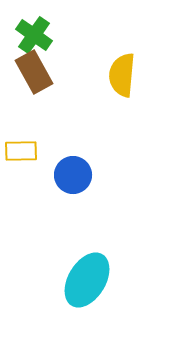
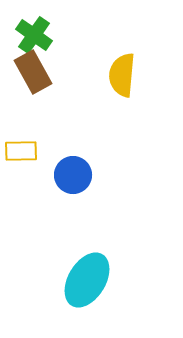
brown rectangle: moved 1 px left
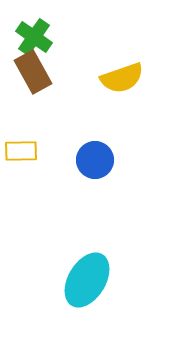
green cross: moved 2 px down
yellow semicircle: moved 3 px down; rotated 114 degrees counterclockwise
blue circle: moved 22 px right, 15 px up
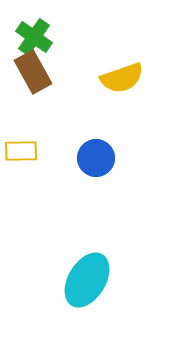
blue circle: moved 1 px right, 2 px up
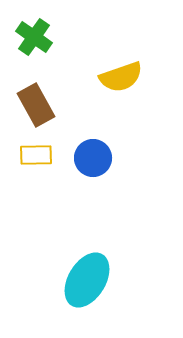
brown rectangle: moved 3 px right, 33 px down
yellow semicircle: moved 1 px left, 1 px up
yellow rectangle: moved 15 px right, 4 px down
blue circle: moved 3 px left
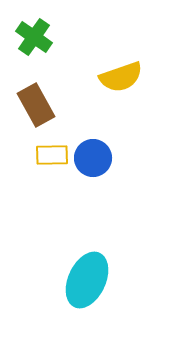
yellow rectangle: moved 16 px right
cyan ellipse: rotated 6 degrees counterclockwise
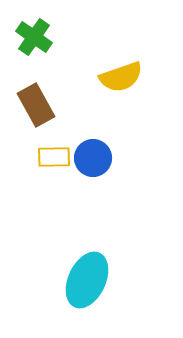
yellow rectangle: moved 2 px right, 2 px down
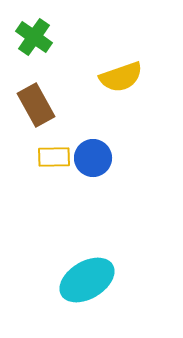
cyan ellipse: rotated 34 degrees clockwise
